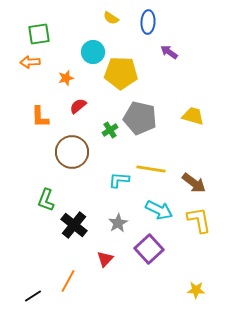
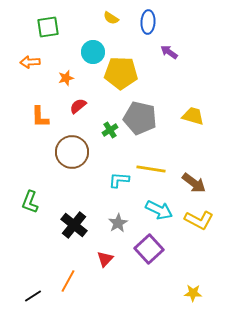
green square: moved 9 px right, 7 px up
green L-shape: moved 16 px left, 2 px down
yellow L-shape: rotated 128 degrees clockwise
yellow star: moved 3 px left, 3 px down
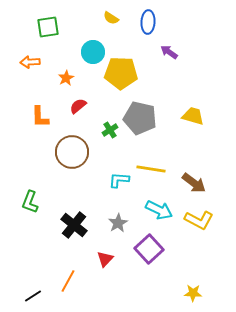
orange star: rotated 14 degrees counterclockwise
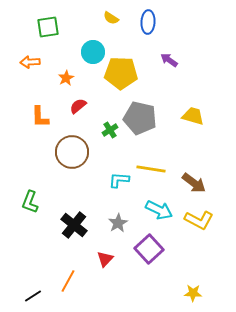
purple arrow: moved 8 px down
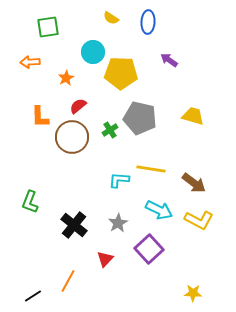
brown circle: moved 15 px up
